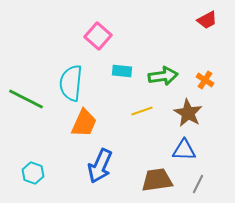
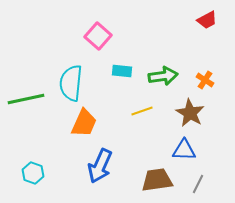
green line: rotated 39 degrees counterclockwise
brown star: moved 2 px right
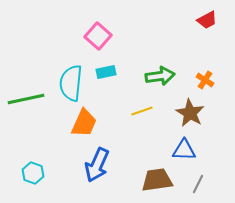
cyan rectangle: moved 16 px left, 1 px down; rotated 18 degrees counterclockwise
green arrow: moved 3 px left
blue arrow: moved 3 px left, 1 px up
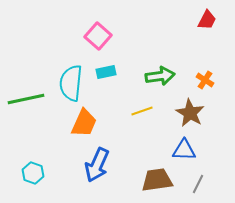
red trapezoid: rotated 35 degrees counterclockwise
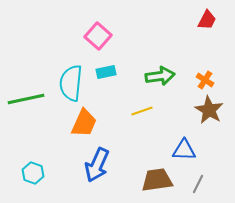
brown star: moved 19 px right, 3 px up
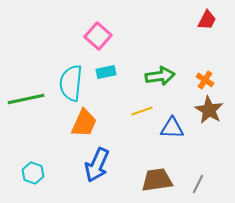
blue triangle: moved 12 px left, 22 px up
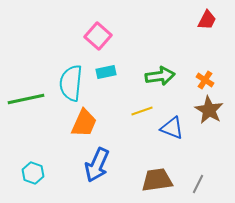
blue triangle: rotated 20 degrees clockwise
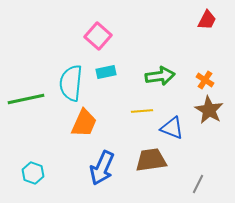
yellow line: rotated 15 degrees clockwise
blue arrow: moved 5 px right, 3 px down
brown trapezoid: moved 6 px left, 20 px up
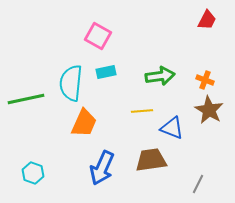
pink square: rotated 12 degrees counterclockwise
orange cross: rotated 12 degrees counterclockwise
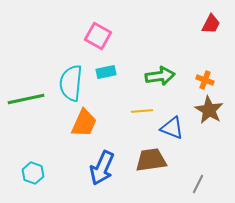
red trapezoid: moved 4 px right, 4 px down
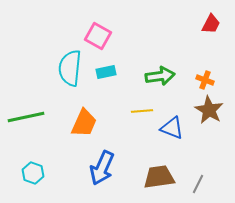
cyan semicircle: moved 1 px left, 15 px up
green line: moved 18 px down
brown trapezoid: moved 8 px right, 17 px down
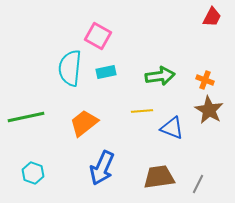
red trapezoid: moved 1 px right, 7 px up
orange trapezoid: rotated 152 degrees counterclockwise
